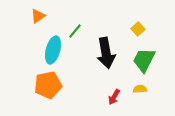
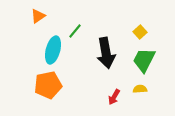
yellow square: moved 2 px right, 3 px down
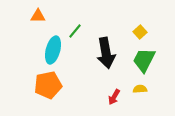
orange triangle: rotated 35 degrees clockwise
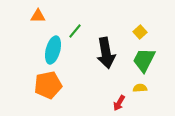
yellow semicircle: moved 1 px up
red arrow: moved 5 px right, 6 px down
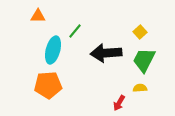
black arrow: rotated 96 degrees clockwise
orange pentagon: rotated 8 degrees clockwise
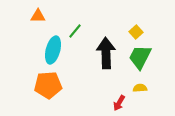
yellow square: moved 4 px left
black arrow: rotated 92 degrees clockwise
green trapezoid: moved 4 px left, 3 px up
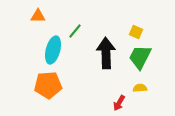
yellow square: rotated 24 degrees counterclockwise
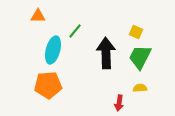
red arrow: rotated 21 degrees counterclockwise
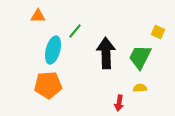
yellow square: moved 22 px right
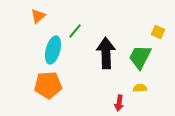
orange triangle: rotated 42 degrees counterclockwise
